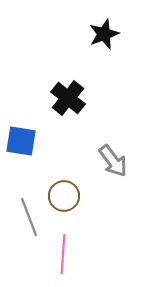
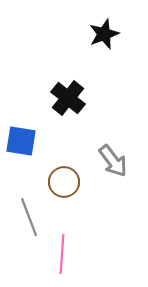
brown circle: moved 14 px up
pink line: moved 1 px left
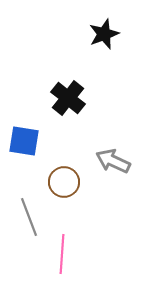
blue square: moved 3 px right
gray arrow: rotated 152 degrees clockwise
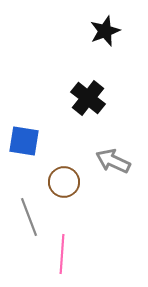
black star: moved 1 px right, 3 px up
black cross: moved 20 px right
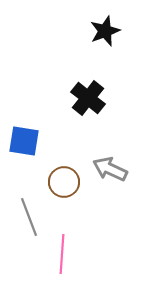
gray arrow: moved 3 px left, 8 px down
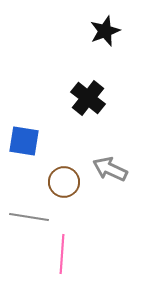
gray line: rotated 60 degrees counterclockwise
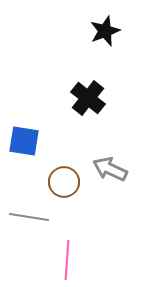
pink line: moved 5 px right, 6 px down
